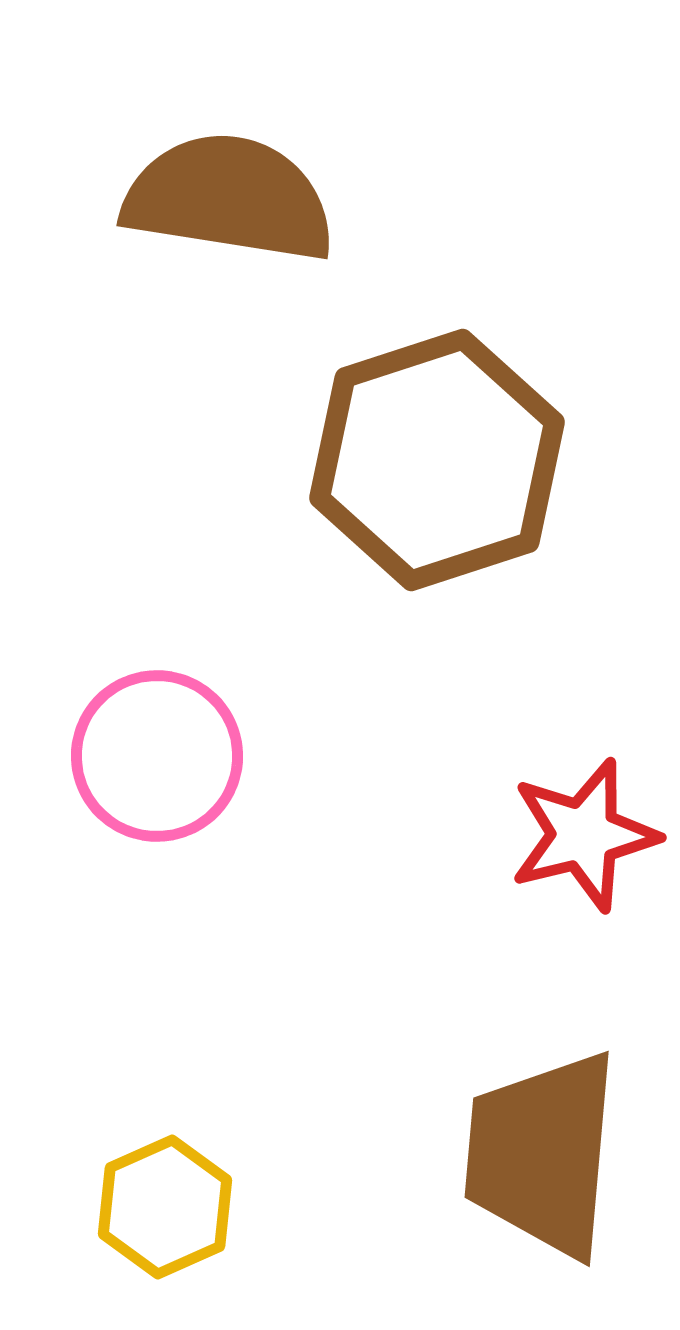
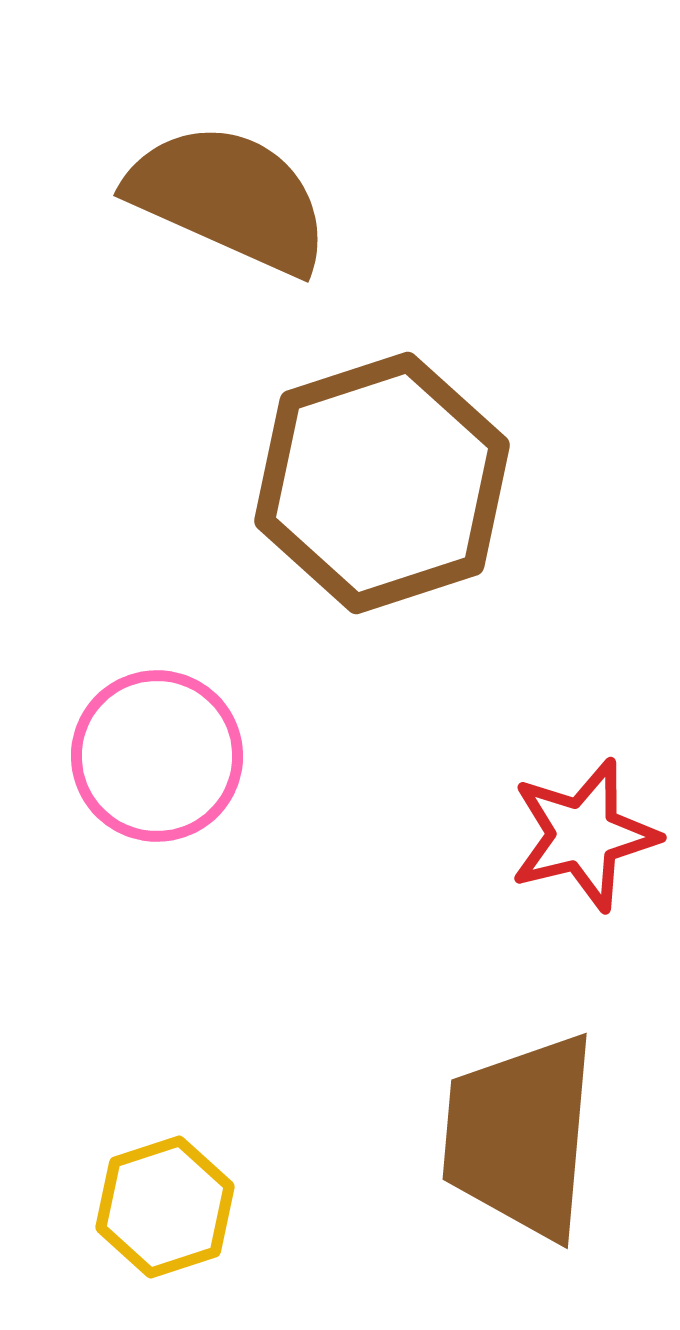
brown semicircle: rotated 15 degrees clockwise
brown hexagon: moved 55 px left, 23 px down
brown trapezoid: moved 22 px left, 18 px up
yellow hexagon: rotated 6 degrees clockwise
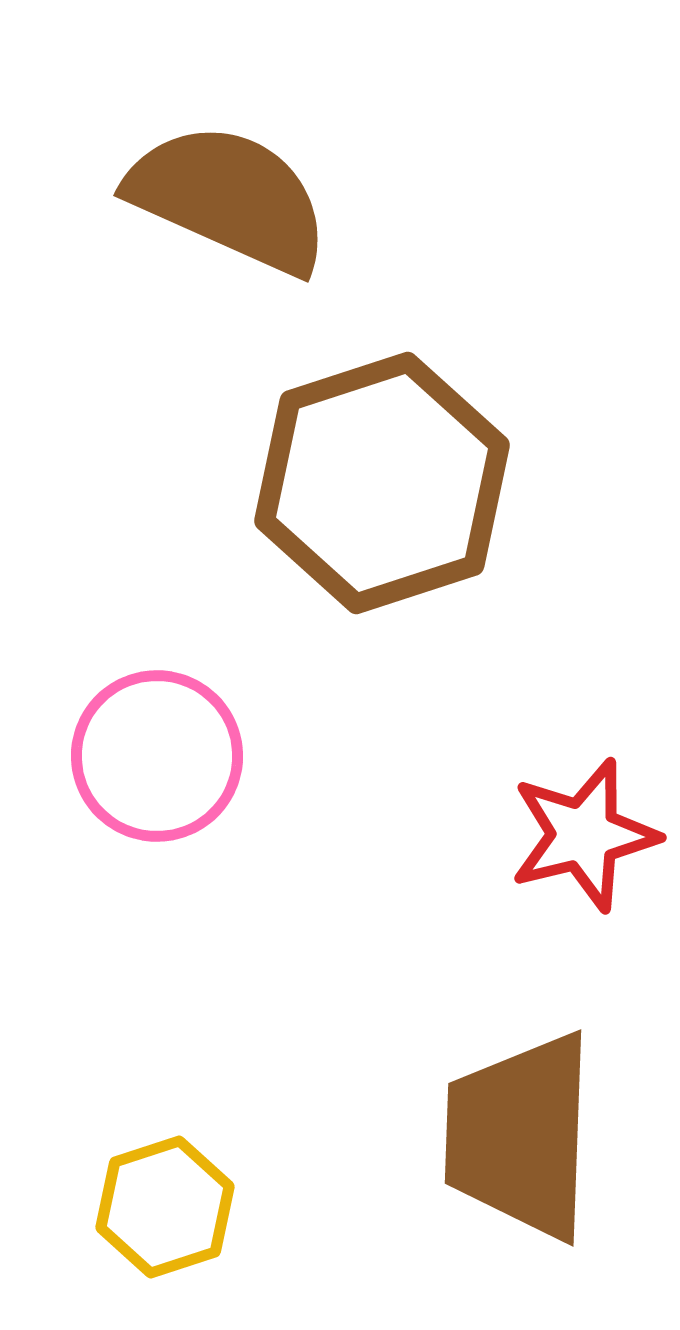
brown trapezoid: rotated 3 degrees counterclockwise
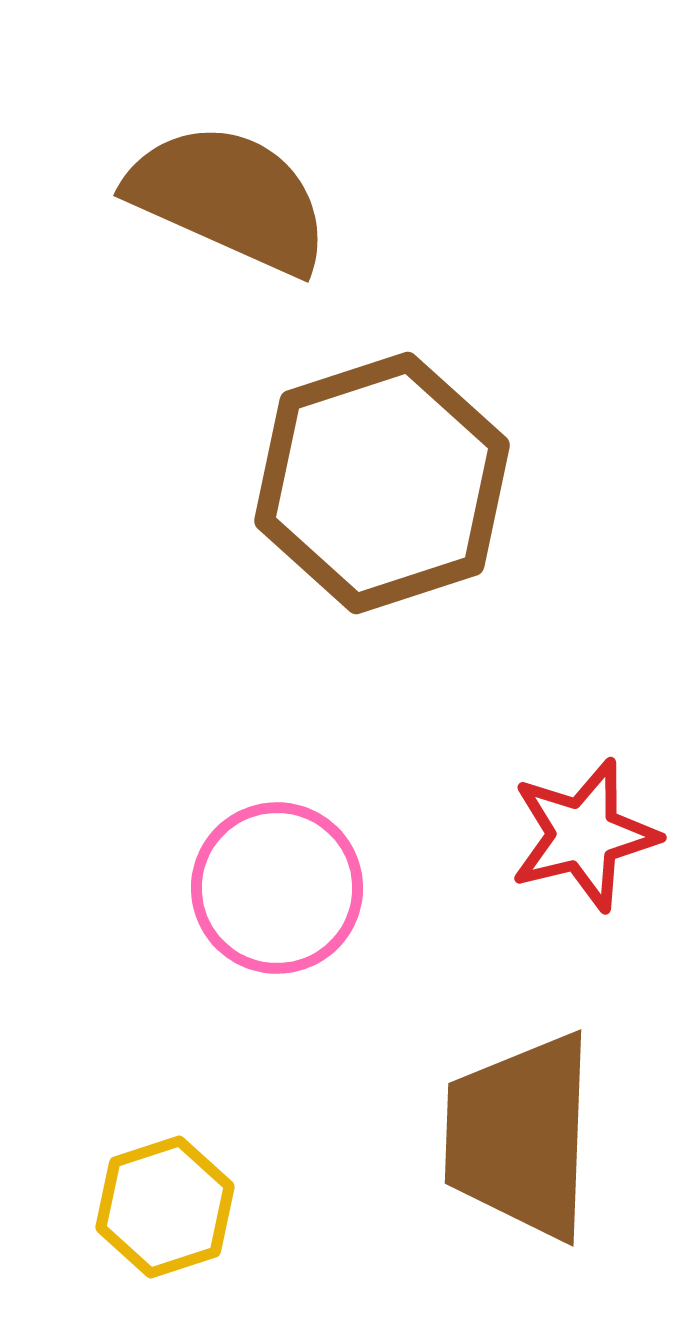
pink circle: moved 120 px right, 132 px down
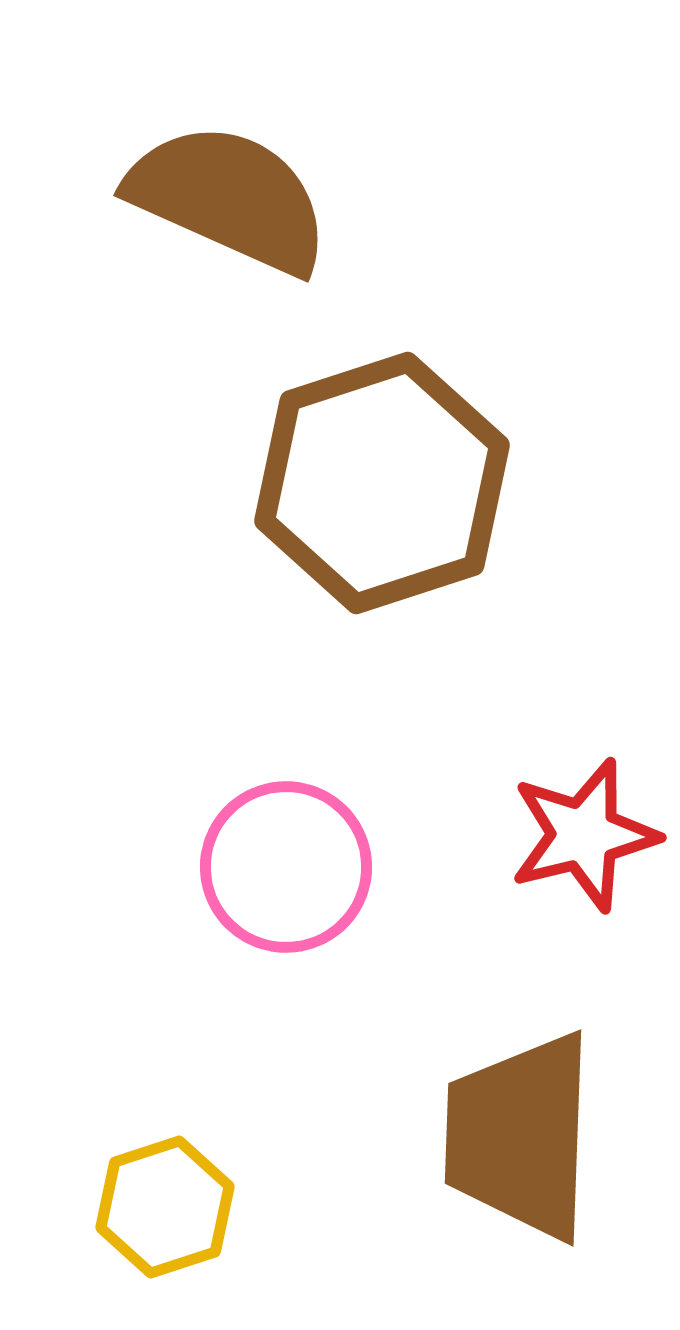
pink circle: moved 9 px right, 21 px up
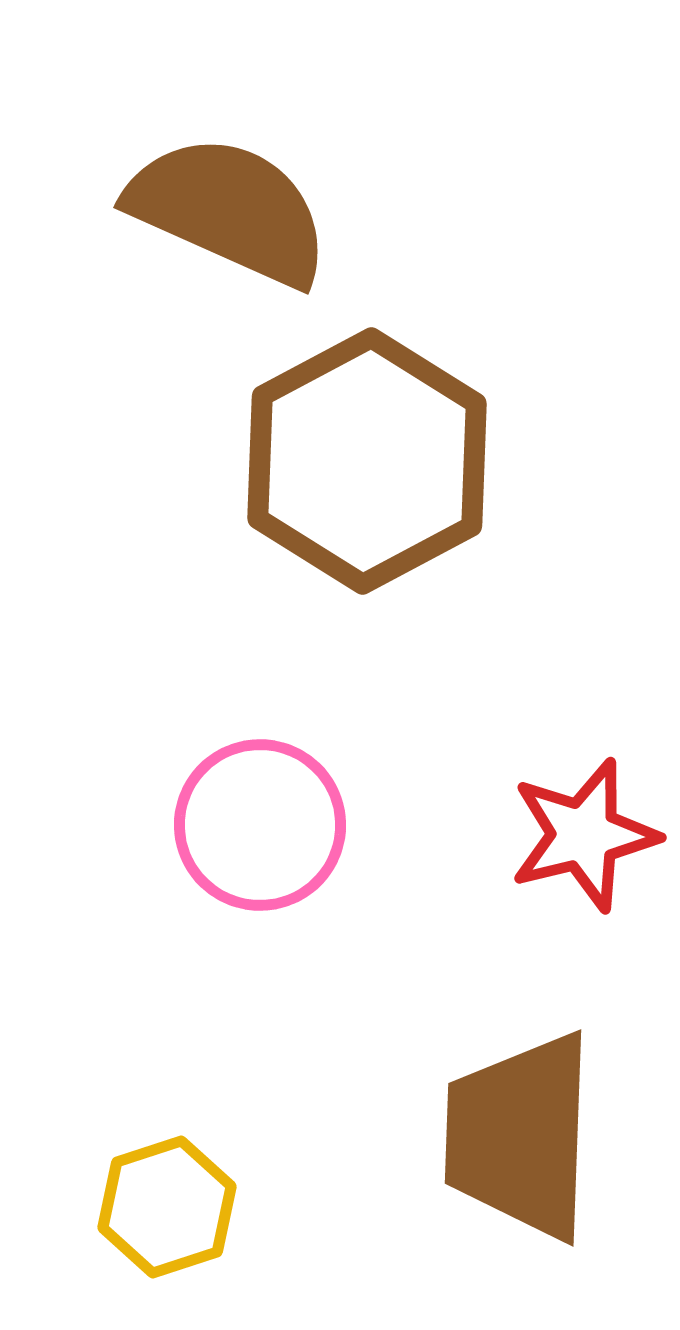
brown semicircle: moved 12 px down
brown hexagon: moved 15 px left, 22 px up; rotated 10 degrees counterclockwise
pink circle: moved 26 px left, 42 px up
yellow hexagon: moved 2 px right
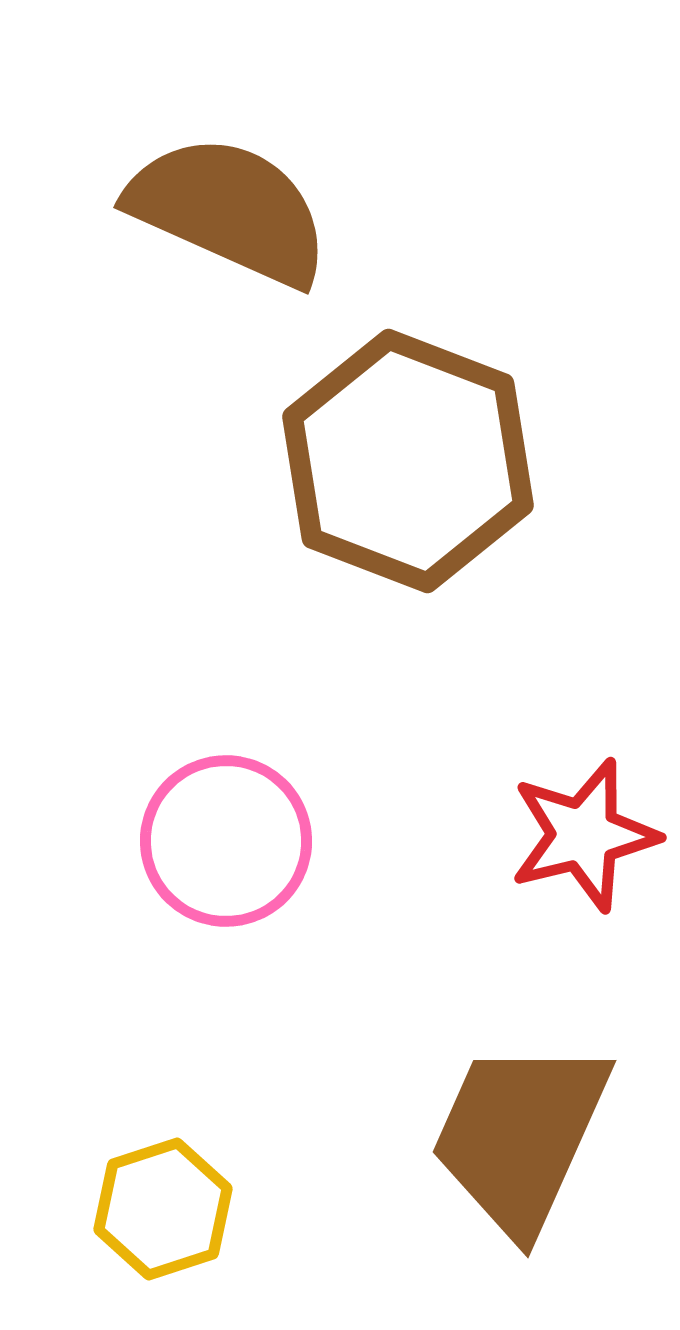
brown hexagon: moved 41 px right; rotated 11 degrees counterclockwise
pink circle: moved 34 px left, 16 px down
brown trapezoid: rotated 22 degrees clockwise
yellow hexagon: moved 4 px left, 2 px down
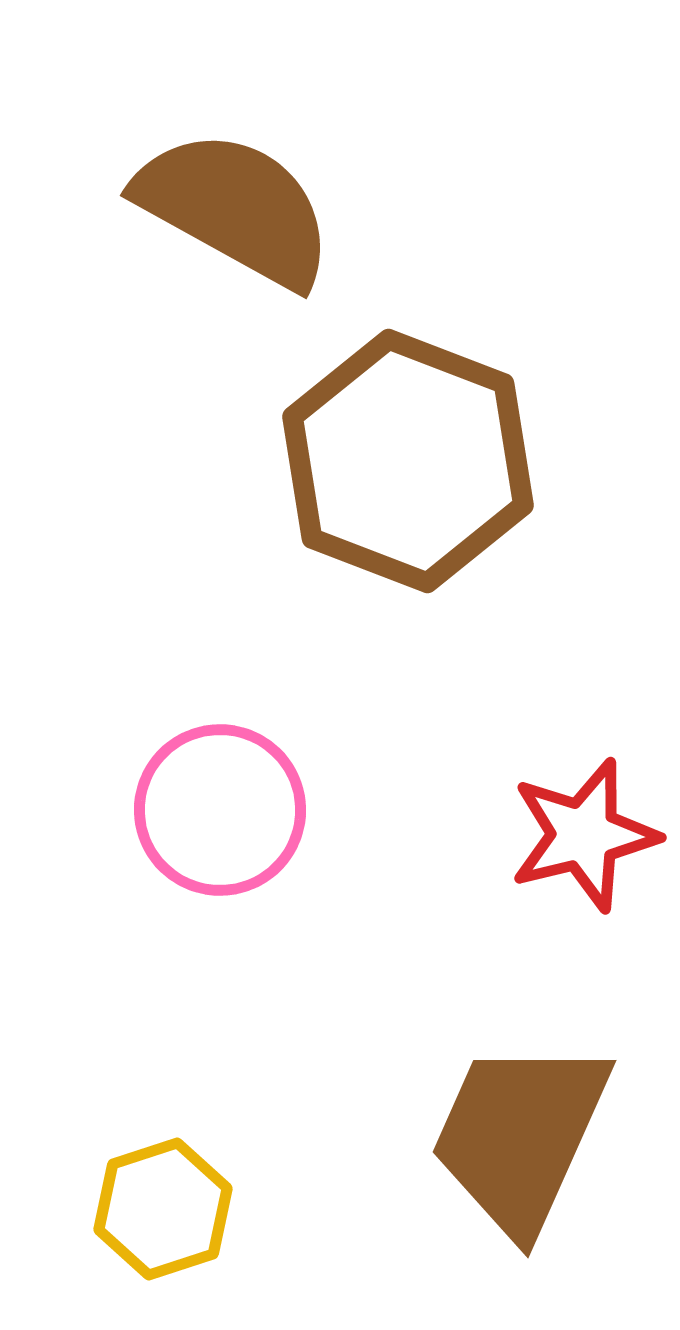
brown semicircle: moved 6 px right, 2 px up; rotated 5 degrees clockwise
pink circle: moved 6 px left, 31 px up
